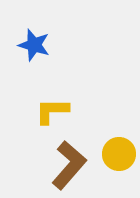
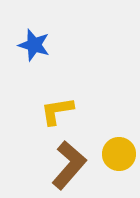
yellow L-shape: moved 5 px right; rotated 9 degrees counterclockwise
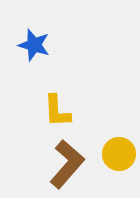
yellow L-shape: rotated 84 degrees counterclockwise
brown L-shape: moved 2 px left, 1 px up
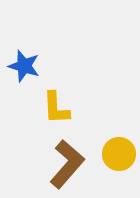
blue star: moved 10 px left, 21 px down
yellow L-shape: moved 1 px left, 3 px up
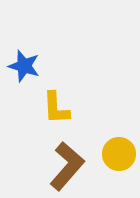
brown L-shape: moved 2 px down
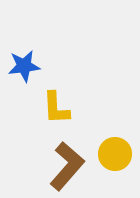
blue star: rotated 24 degrees counterclockwise
yellow circle: moved 4 px left
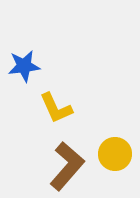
yellow L-shape: rotated 21 degrees counterclockwise
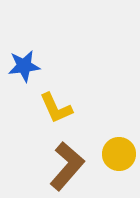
yellow circle: moved 4 px right
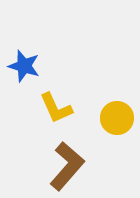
blue star: rotated 24 degrees clockwise
yellow circle: moved 2 px left, 36 px up
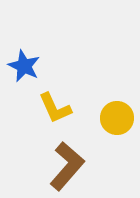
blue star: rotated 8 degrees clockwise
yellow L-shape: moved 1 px left
